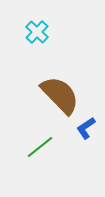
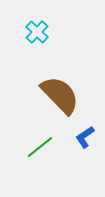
blue L-shape: moved 1 px left, 9 px down
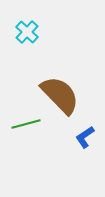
cyan cross: moved 10 px left
green line: moved 14 px left, 23 px up; rotated 24 degrees clockwise
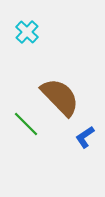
brown semicircle: moved 2 px down
green line: rotated 60 degrees clockwise
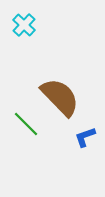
cyan cross: moved 3 px left, 7 px up
blue L-shape: rotated 15 degrees clockwise
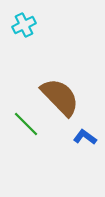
cyan cross: rotated 20 degrees clockwise
blue L-shape: rotated 55 degrees clockwise
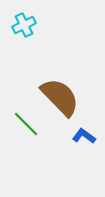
blue L-shape: moved 1 px left, 1 px up
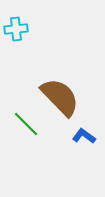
cyan cross: moved 8 px left, 4 px down; rotated 20 degrees clockwise
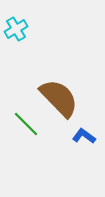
cyan cross: rotated 25 degrees counterclockwise
brown semicircle: moved 1 px left, 1 px down
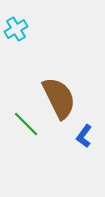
brown semicircle: rotated 18 degrees clockwise
blue L-shape: rotated 90 degrees counterclockwise
